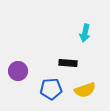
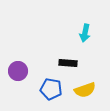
blue pentagon: rotated 15 degrees clockwise
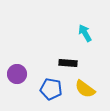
cyan arrow: rotated 138 degrees clockwise
purple circle: moved 1 px left, 3 px down
yellow semicircle: moved 1 px up; rotated 55 degrees clockwise
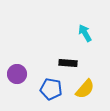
yellow semicircle: rotated 85 degrees counterclockwise
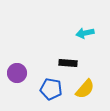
cyan arrow: rotated 72 degrees counterclockwise
purple circle: moved 1 px up
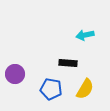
cyan arrow: moved 2 px down
purple circle: moved 2 px left, 1 px down
yellow semicircle: rotated 10 degrees counterclockwise
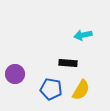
cyan arrow: moved 2 px left
yellow semicircle: moved 4 px left, 1 px down
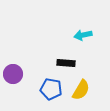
black rectangle: moved 2 px left
purple circle: moved 2 px left
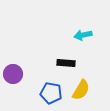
blue pentagon: moved 4 px down
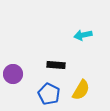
black rectangle: moved 10 px left, 2 px down
blue pentagon: moved 2 px left, 1 px down; rotated 15 degrees clockwise
